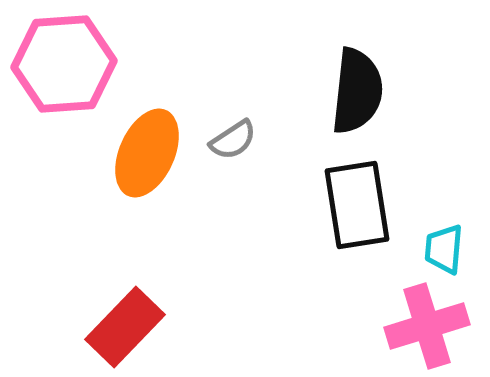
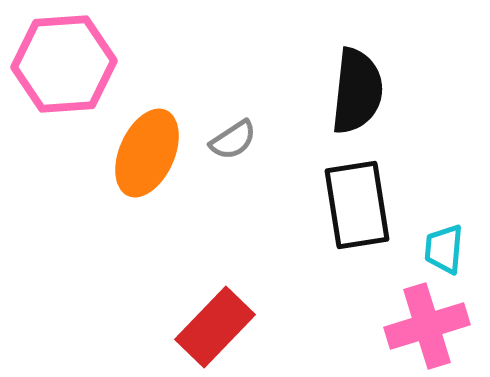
red rectangle: moved 90 px right
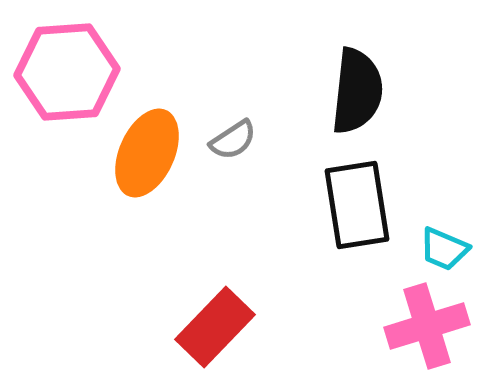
pink hexagon: moved 3 px right, 8 px down
cyan trapezoid: rotated 72 degrees counterclockwise
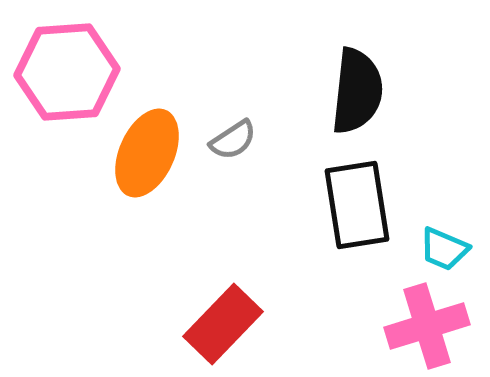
red rectangle: moved 8 px right, 3 px up
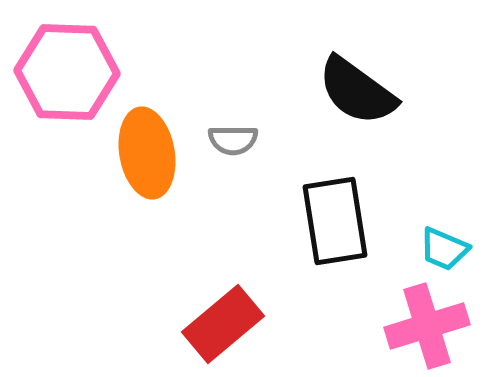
pink hexagon: rotated 6 degrees clockwise
black semicircle: rotated 120 degrees clockwise
gray semicircle: rotated 33 degrees clockwise
orange ellipse: rotated 34 degrees counterclockwise
black rectangle: moved 22 px left, 16 px down
red rectangle: rotated 6 degrees clockwise
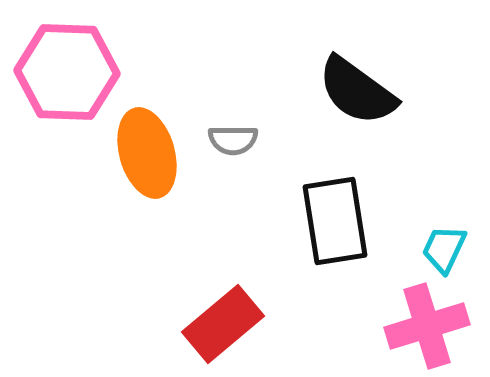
orange ellipse: rotated 6 degrees counterclockwise
cyan trapezoid: rotated 92 degrees clockwise
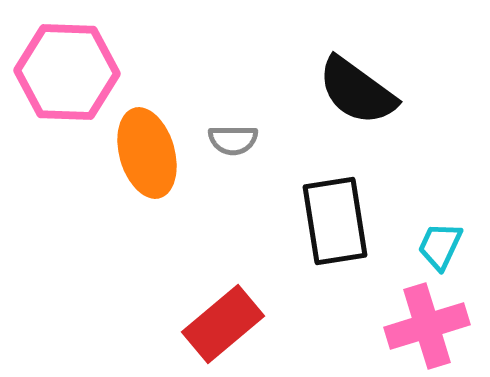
cyan trapezoid: moved 4 px left, 3 px up
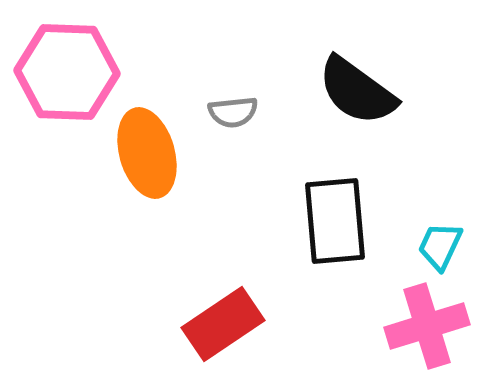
gray semicircle: moved 28 px up; rotated 6 degrees counterclockwise
black rectangle: rotated 4 degrees clockwise
red rectangle: rotated 6 degrees clockwise
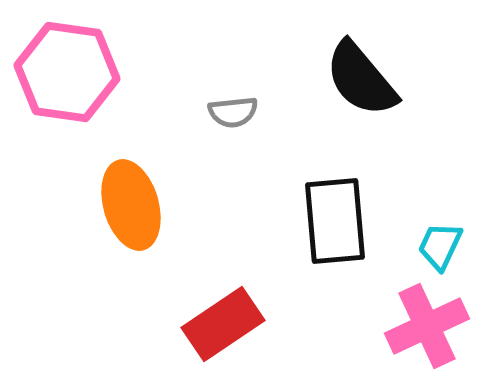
pink hexagon: rotated 6 degrees clockwise
black semicircle: moved 4 px right, 12 px up; rotated 14 degrees clockwise
orange ellipse: moved 16 px left, 52 px down
pink cross: rotated 8 degrees counterclockwise
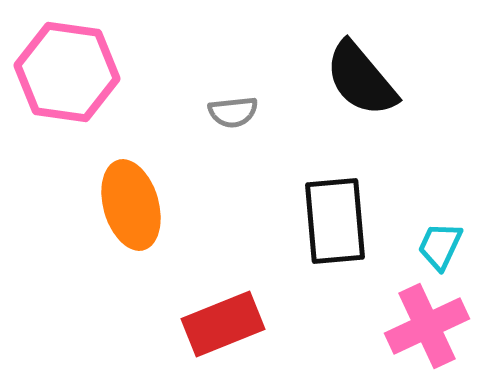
red rectangle: rotated 12 degrees clockwise
